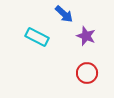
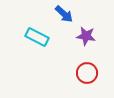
purple star: rotated 12 degrees counterclockwise
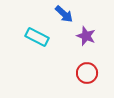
purple star: rotated 12 degrees clockwise
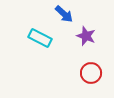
cyan rectangle: moved 3 px right, 1 px down
red circle: moved 4 px right
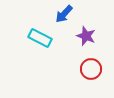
blue arrow: rotated 90 degrees clockwise
red circle: moved 4 px up
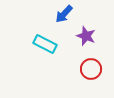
cyan rectangle: moved 5 px right, 6 px down
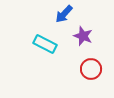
purple star: moved 3 px left
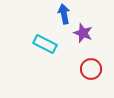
blue arrow: rotated 126 degrees clockwise
purple star: moved 3 px up
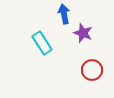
cyan rectangle: moved 3 px left, 1 px up; rotated 30 degrees clockwise
red circle: moved 1 px right, 1 px down
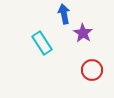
purple star: rotated 12 degrees clockwise
